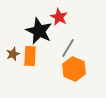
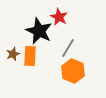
orange hexagon: moved 1 px left, 2 px down
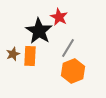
black star: rotated 8 degrees clockwise
orange hexagon: rotated 15 degrees clockwise
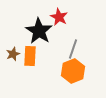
gray line: moved 5 px right, 1 px down; rotated 12 degrees counterclockwise
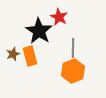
gray line: moved 1 px up; rotated 18 degrees counterclockwise
orange rectangle: rotated 18 degrees counterclockwise
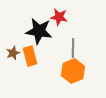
red star: rotated 18 degrees counterclockwise
black star: rotated 24 degrees counterclockwise
brown star: moved 1 px up
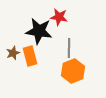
gray line: moved 4 px left
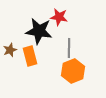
brown star: moved 3 px left, 3 px up
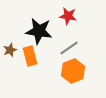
red star: moved 9 px right, 1 px up
gray line: rotated 54 degrees clockwise
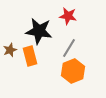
gray line: rotated 24 degrees counterclockwise
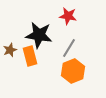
black star: moved 4 px down
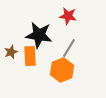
brown star: moved 1 px right, 2 px down
orange rectangle: rotated 12 degrees clockwise
orange hexagon: moved 11 px left, 1 px up
